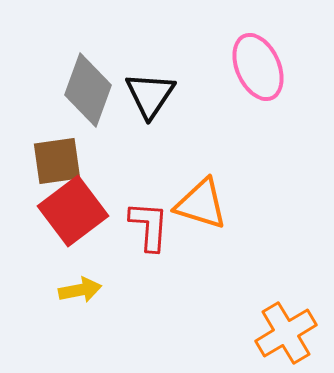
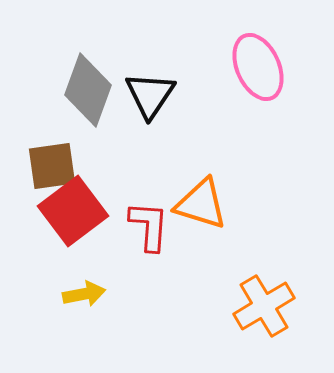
brown square: moved 5 px left, 5 px down
yellow arrow: moved 4 px right, 4 px down
orange cross: moved 22 px left, 27 px up
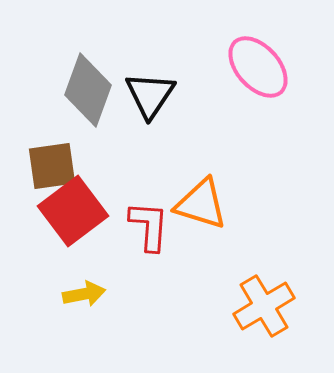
pink ellipse: rotated 18 degrees counterclockwise
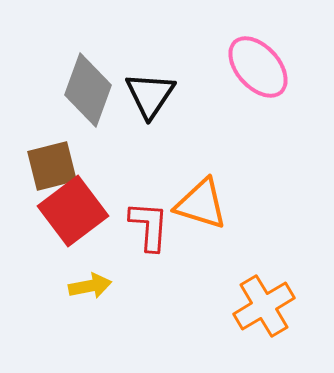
brown square: rotated 6 degrees counterclockwise
yellow arrow: moved 6 px right, 8 px up
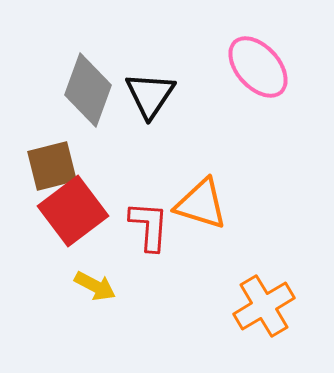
yellow arrow: moved 5 px right; rotated 39 degrees clockwise
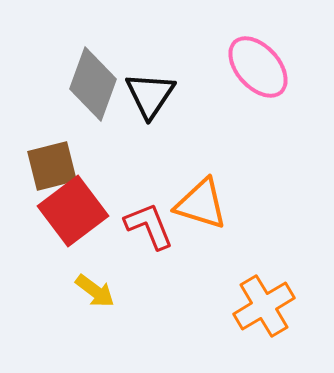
gray diamond: moved 5 px right, 6 px up
red L-shape: rotated 26 degrees counterclockwise
yellow arrow: moved 5 px down; rotated 9 degrees clockwise
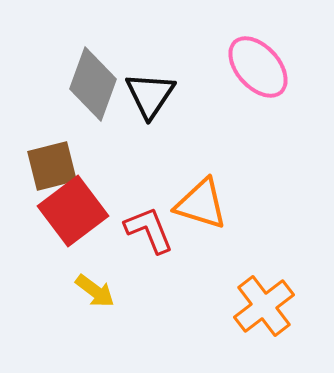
red L-shape: moved 4 px down
orange cross: rotated 6 degrees counterclockwise
